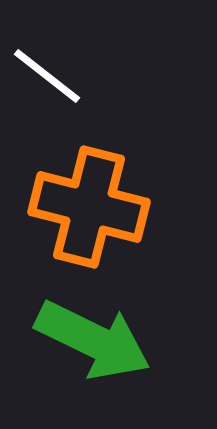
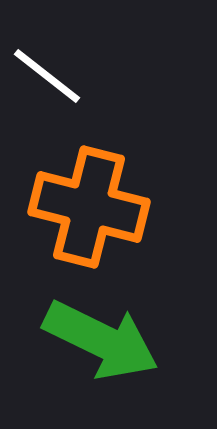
green arrow: moved 8 px right
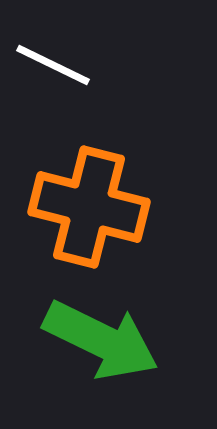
white line: moved 6 px right, 11 px up; rotated 12 degrees counterclockwise
